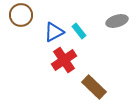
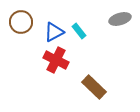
brown circle: moved 7 px down
gray ellipse: moved 3 px right, 2 px up
red cross: moved 8 px left; rotated 30 degrees counterclockwise
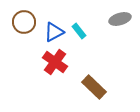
brown circle: moved 3 px right
red cross: moved 1 px left, 2 px down; rotated 10 degrees clockwise
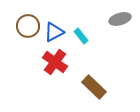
brown circle: moved 4 px right, 4 px down
cyan rectangle: moved 2 px right, 5 px down
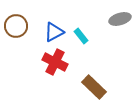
brown circle: moved 12 px left
red cross: rotated 10 degrees counterclockwise
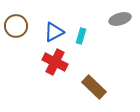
cyan rectangle: rotated 56 degrees clockwise
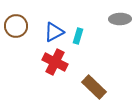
gray ellipse: rotated 15 degrees clockwise
cyan rectangle: moved 3 px left
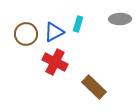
brown circle: moved 10 px right, 8 px down
cyan rectangle: moved 12 px up
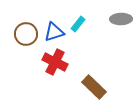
gray ellipse: moved 1 px right
cyan rectangle: rotated 21 degrees clockwise
blue triangle: rotated 10 degrees clockwise
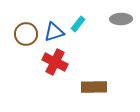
brown rectangle: rotated 45 degrees counterclockwise
